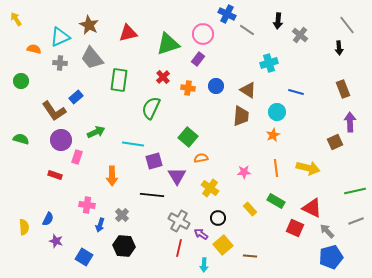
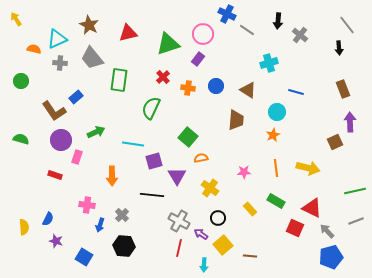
cyan triangle at (60, 37): moved 3 px left, 2 px down
brown trapezoid at (241, 116): moved 5 px left, 4 px down
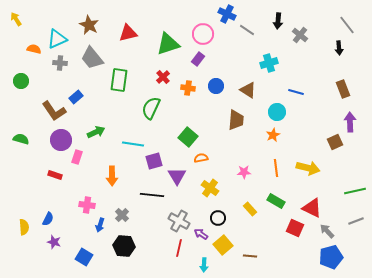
purple star at (56, 241): moved 2 px left, 1 px down
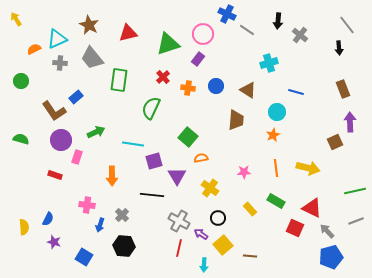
orange semicircle at (34, 49): rotated 40 degrees counterclockwise
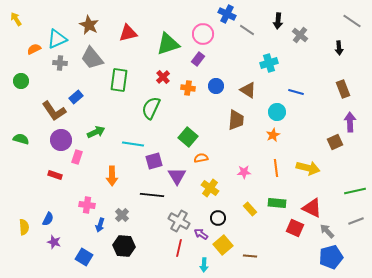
gray line at (347, 25): moved 5 px right, 4 px up; rotated 18 degrees counterclockwise
green rectangle at (276, 201): moved 1 px right, 2 px down; rotated 24 degrees counterclockwise
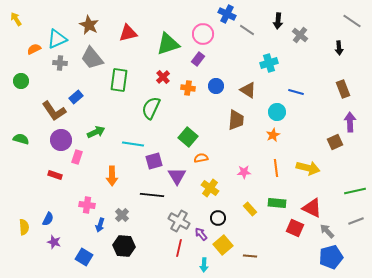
purple arrow at (201, 234): rotated 16 degrees clockwise
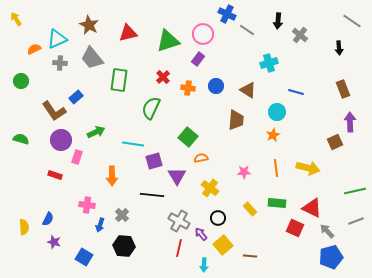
green triangle at (168, 44): moved 3 px up
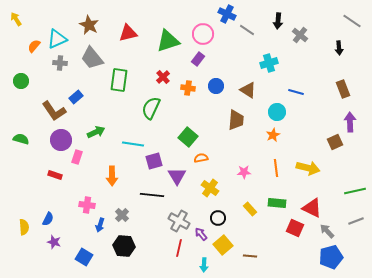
orange semicircle at (34, 49): moved 3 px up; rotated 24 degrees counterclockwise
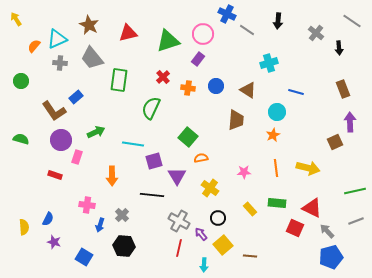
gray cross at (300, 35): moved 16 px right, 2 px up
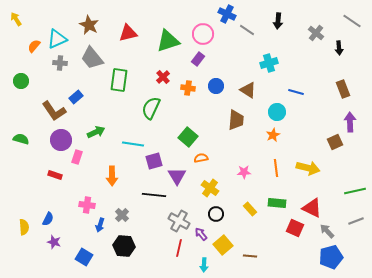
black line at (152, 195): moved 2 px right
black circle at (218, 218): moved 2 px left, 4 px up
